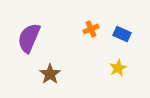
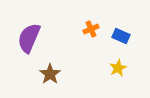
blue rectangle: moved 1 px left, 2 px down
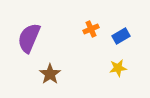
blue rectangle: rotated 54 degrees counterclockwise
yellow star: rotated 18 degrees clockwise
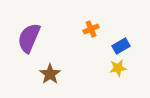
blue rectangle: moved 10 px down
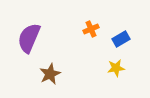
blue rectangle: moved 7 px up
yellow star: moved 2 px left
brown star: rotated 10 degrees clockwise
